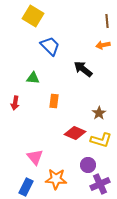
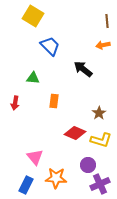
orange star: moved 1 px up
blue rectangle: moved 2 px up
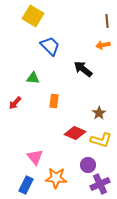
red arrow: rotated 32 degrees clockwise
